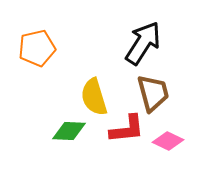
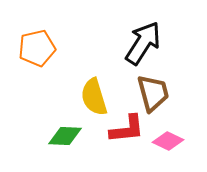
green diamond: moved 4 px left, 5 px down
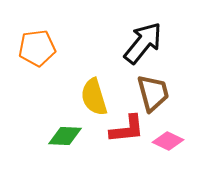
black arrow: rotated 6 degrees clockwise
orange pentagon: rotated 6 degrees clockwise
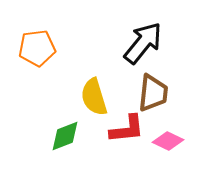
brown trapezoid: rotated 21 degrees clockwise
green diamond: rotated 24 degrees counterclockwise
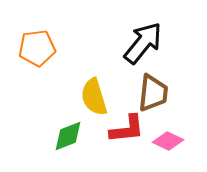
green diamond: moved 3 px right
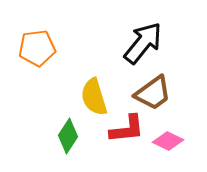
brown trapezoid: rotated 48 degrees clockwise
green diamond: rotated 36 degrees counterclockwise
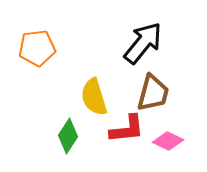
brown trapezoid: rotated 39 degrees counterclockwise
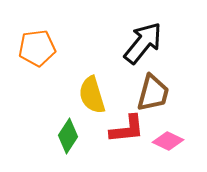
yellow semicircle: moved 2 px left, 2 px up
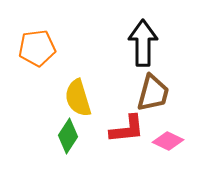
black arrow: rotated 39 degrees counterclockwise
yellow semicircle: moved 14 px left, 3 px down
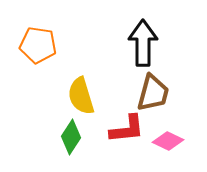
orange pentagon: moved 1 px right, 3 px up; rotated 15 degrees clockwise
yellow semicircle: moved 3 px right, 2 px up
green diamond: moved 3 px right, 1 px down
